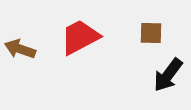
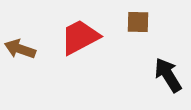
brown square: moved 13 px left, 11 px up
black arrow: rotated 111 degrees clockwise
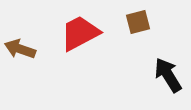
brown square: rotated 15 degrees counterclockwise
red trapezoid: moved 4 px up
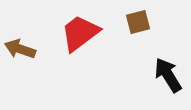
red trapezoid: rotated 9 degrees counterclockwise
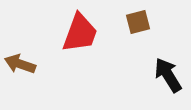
red trapezoid: rotated 147 degrees clockwise
brown arrow: moved 15 px down
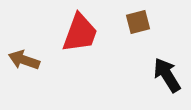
brown arrow: moved 4 px right, 4 px up
black arrow: moved 1 px left
